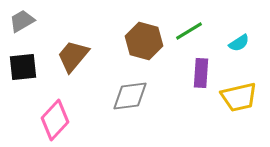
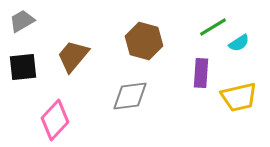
green line: moved 24 px right, 4 px up
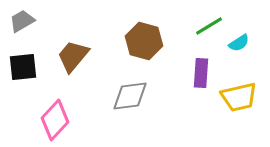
green line: moved 4 px left, 1 px up
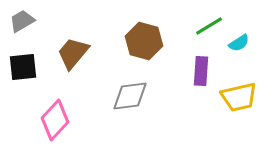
brown trapezoid: moved 3 px up
purple rectangle: moved 2 px up
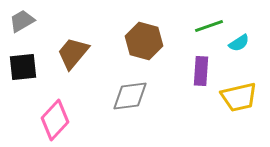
green line: rotated 12 degrees clockwise
